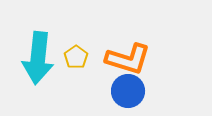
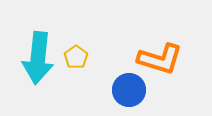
orange L-shape: moved 32 px right
blue circle: moved 1 px right, 1 px up
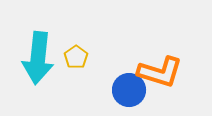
orange L-shape: moved 13 px down
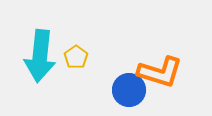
cyan arrow: moved 2 px right, 2 px up
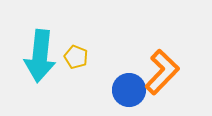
yellow pentagon: rotated 15 degrees counterclockwise
orange L-shape: moved 2 px right; rotated 63 degrees counterclockwise
